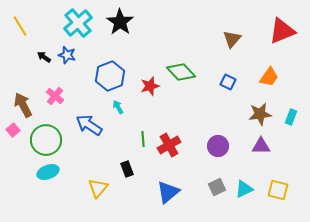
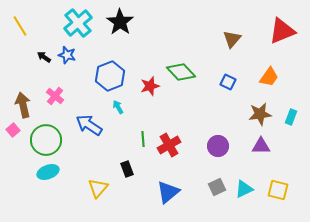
brown arrow: rotated 15 degrees clockwise
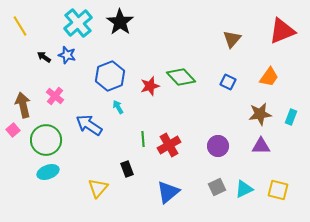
green diamond: moved 5 px down
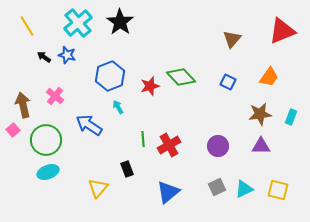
yellow line: moved 7 px right
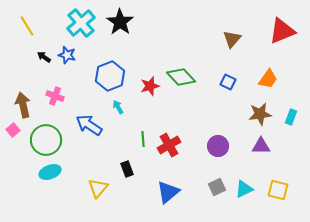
cyan cross: moved 3 px right
orange trapezoid: moved 1 px left, 2 px down
pink cross: rotated 18 degrees counterclockwise
cyan ellipse: moved 2 px right
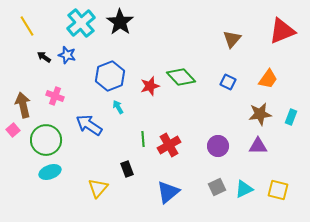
purple triangle: moved 3 px left
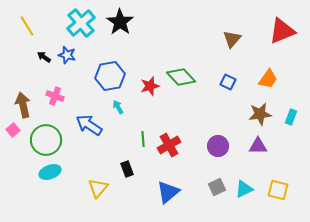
blue hexagon: rotated 12 degrees clockwise
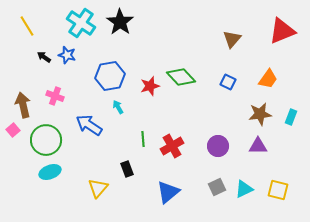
cyan cross: rotated 16 degrees counterclockwise
red cross: moved 3 px right, 1 px down
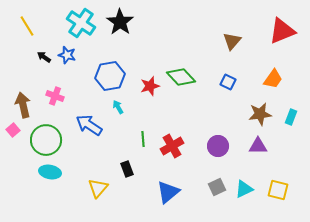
brown triangle: moved 2 px down
orange trapezoid: moved 5 px right
cyan ellipse: rotated 30 degrees clockwise
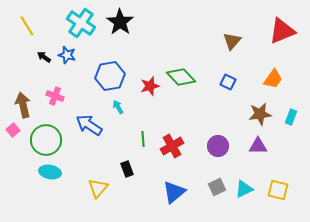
blue triangle: moved 6 px right
